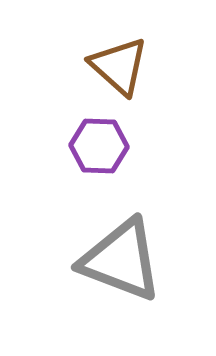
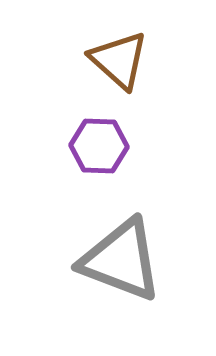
brown triangle: moved 6 px up
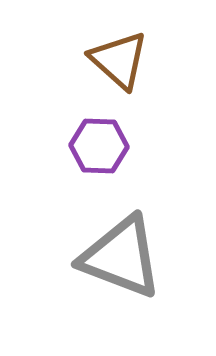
gray triangle: moved 3 px up
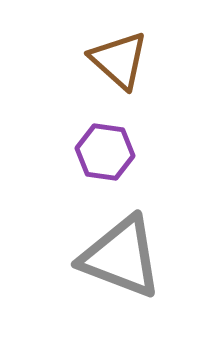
purple hexagon: moved 6 px right, 6 px down; rotated 6 degrees clockwise
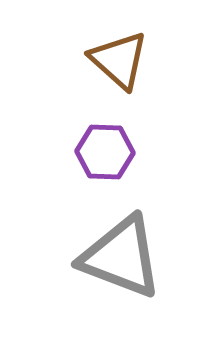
purple hexagon: rotated 6 degrees counterclockwise
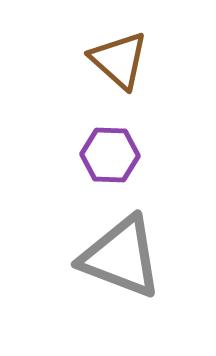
purple hexagon: moved 5 px right, 3 px down
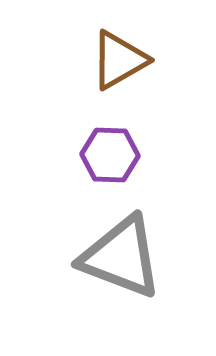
brown triangle: rotated 48 degrees clockwise
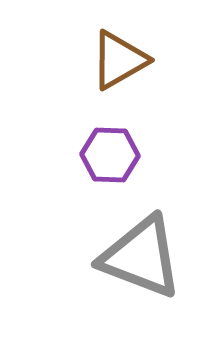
gray triangle: moved 20 px right
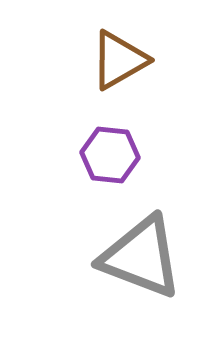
purple hexagon: rotated 4 degrees clockwise
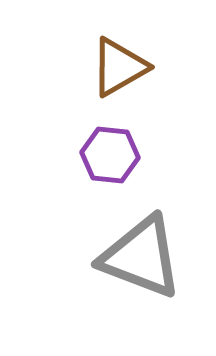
brown triangle: moved 7 px down
